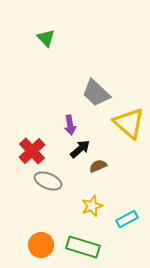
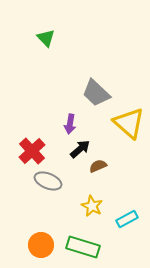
purple arrow: moved 1 px up; rotated 18 degrees clockwise
yellow star: rotated 25 degrees counterclockwise
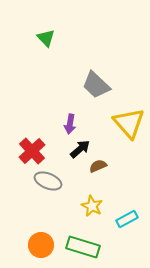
gray trapezoid: moved 8 px up
yellow triangle: rotated 8 degrees clockwise
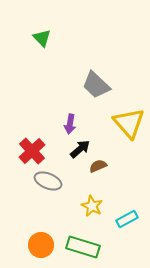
green triangle: moved 4 px left
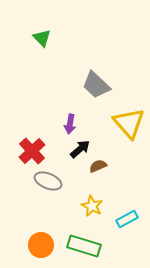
green rectangle: moved 1 px right, 1 px up
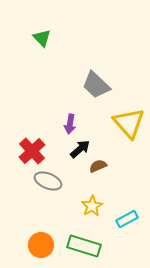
yellow star: rotated 15 degrees clockwise
